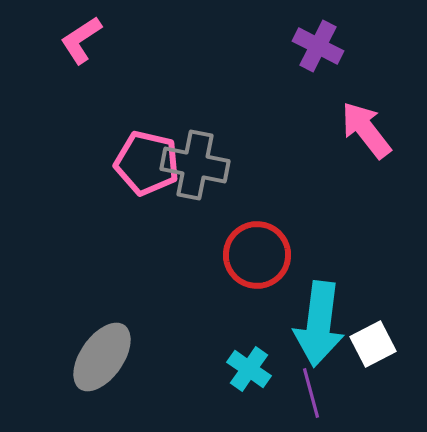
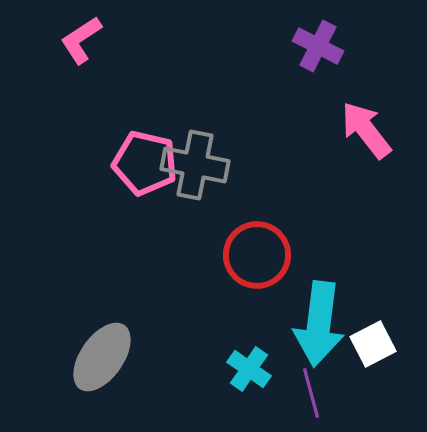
pink pentagon: moved 2 px left
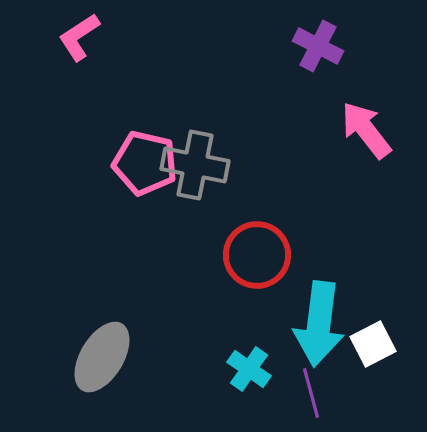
pink L-shape: moved 2 px left, 3 px up
gray ellipse: rotated 4 degrees counterclockwise
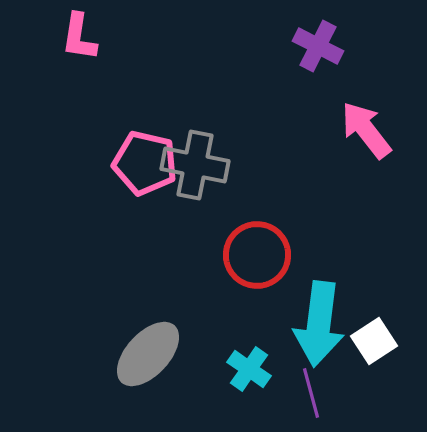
pink L-shape: rotated 48 degrees counterclockwise
white square: moved 1 px right, 3 px up; rotated 6 degrees counterclockwise
gray ellipse: moved 46 px right, 3 px up; rotated 12 degrees clockwise
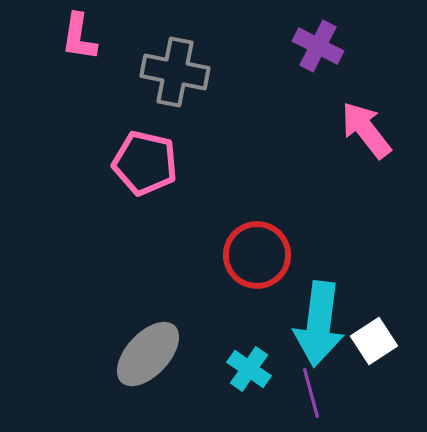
gray cross: moved 20 px left, 93 px up
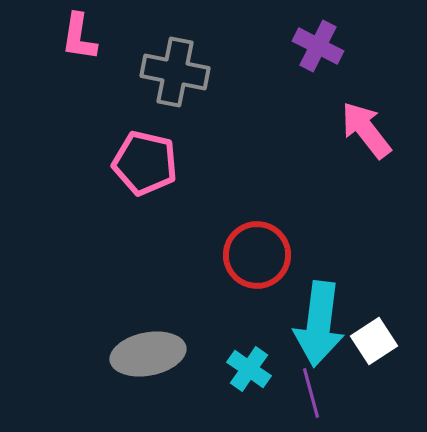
gray ellipse: rotated 36 degrees clockwise
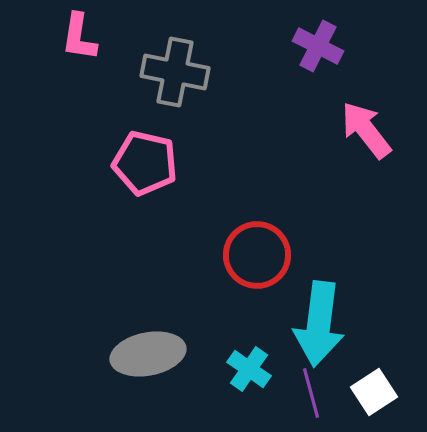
white square: moved 51 px down
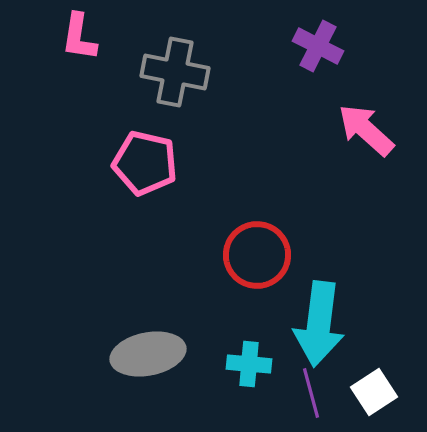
pink arrow: rotated 10 degrees counterclockwise
cyan cross: moved 5 px up; rotated 30 degrees counterclockwise
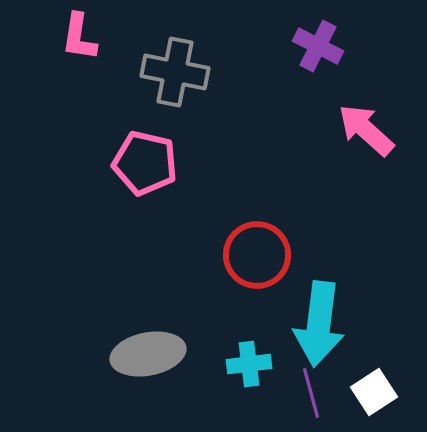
cyan cross: rotated 12 degrees counterclockwise
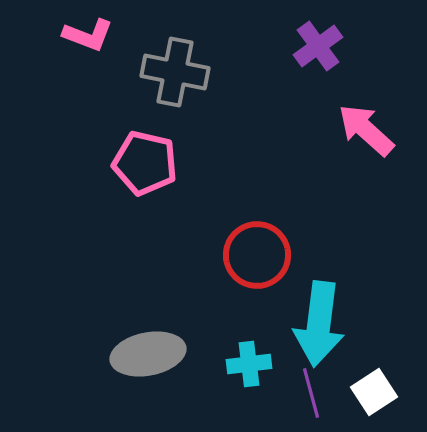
pink L-shape: moved 9 px right, 2 px up; rotated 78 degrees counterclockwise
purple cross: rotated 27 degrees clockwise
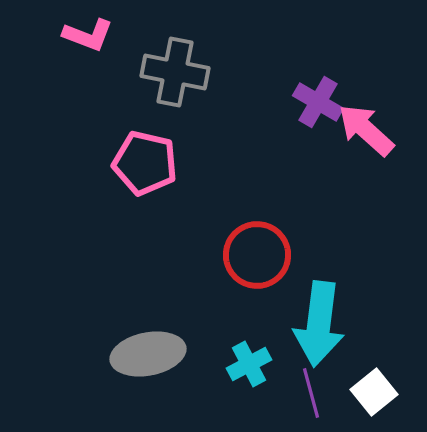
purple cross: moved 56 px down; rotated 24 degrees counterclockwise
cyan cross: rotated 21 degrees counterclockwise
white square: rotated 6 degrees counterclockwise
